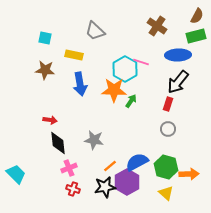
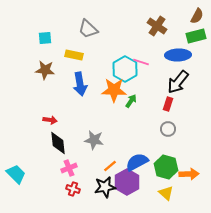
gray trapezoid: moved 7 px left, 2 px up
cyan square: rotated 16 degrees counterclockwise
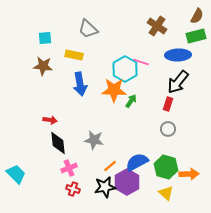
brown star: moved 2 px left, 4 px up
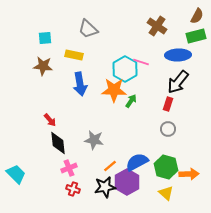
red arrow: rotated 40 degrees clockwise
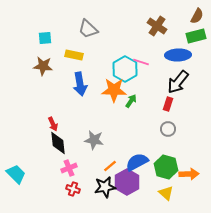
red arrow: moved 3 px right, 4 px down; rotated 16 degrees clockwise
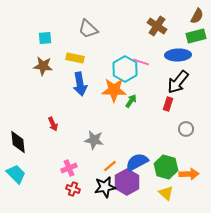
yellow rectangle: moved 1 px right, 3 px down
gray circle: moved 18 px right
black diamond: moved 40 px left, 1 px up
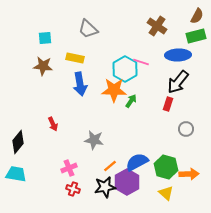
black diamond: rotated 45 degrees clockwise
cyan trapezoid: rotated 35 degrees counterclockwise
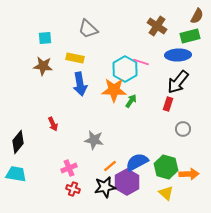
green rectangle: moved 6 px left
gray circle: moved 3 px left
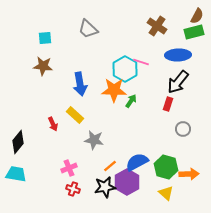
green rectangle: moved 4 px right, 4 px up
yellow rectangle: moved 57 px down; rotated 30 degrees clockwise
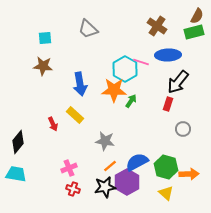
blue ellipse: moved 10 px left
gray star: moved 11 px right, 1 px down
